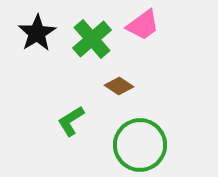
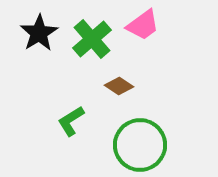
black star: moved 2 px right
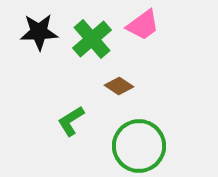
black star: moved 1 px up; rotated 30 degrees clockwise
green circle: moved 1 px left, 1 px down
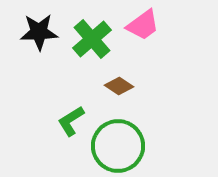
green circle: moved 21 px left
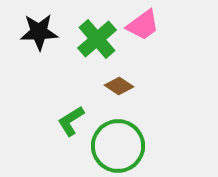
green cross: moved 5 px right
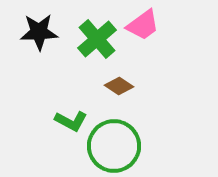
green L-shape: rotated 120 degrees counterclockwise
green circle: moved 4 px left
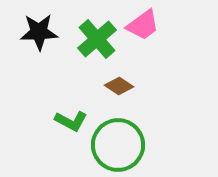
green circle: moved 4 px right, 1 px up
